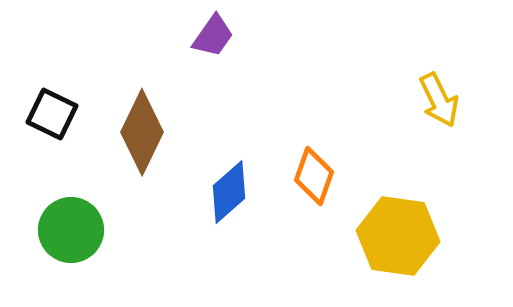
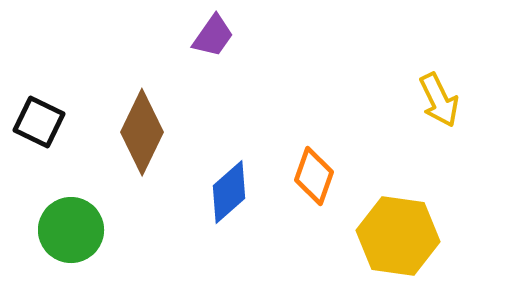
black square: moved 13 px left, 8 px down
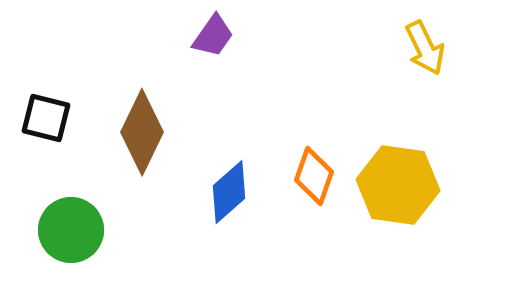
yellow arrow: moved 14 px left, 52 px up
black square: moved 7 px right, 4 px up; rotated 12 degrees counterclockwise
yellow hexagon: moved 51 px up
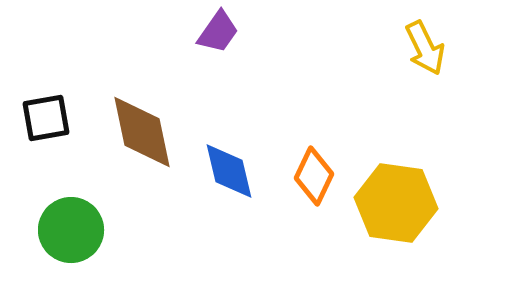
purple trapezoid: moved 5 px right, 4 px up
black square: rotated 24 degrees counterclockwise
brown diamond: rotated 38 degrees counterclockwise
orange diamond: rotated 6 degrees clockwise
yellow hexagon: moved 2 px left, 18 px down
blue diamond: moved 21 px up; rotated 62 degrees counterclockwise
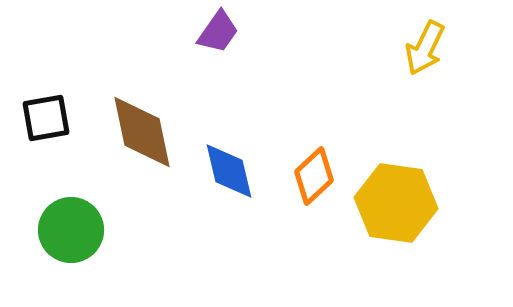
yellow arrow: rotated 52 degrees clockwise
orange diamond: rotated 22 degrees clockwise
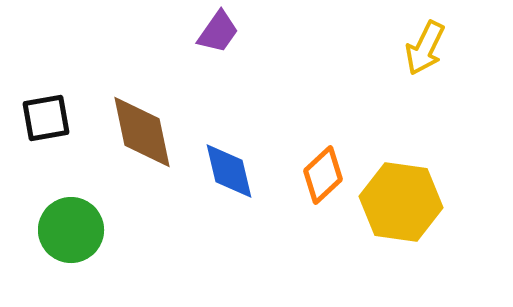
orange diamond: moved 9 px right, 1 px up
yellow hexagon: moved 5 px right, 1 px up
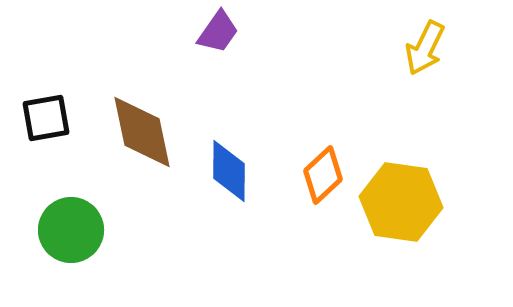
blue diamond: rotated 14 degrees clockwise
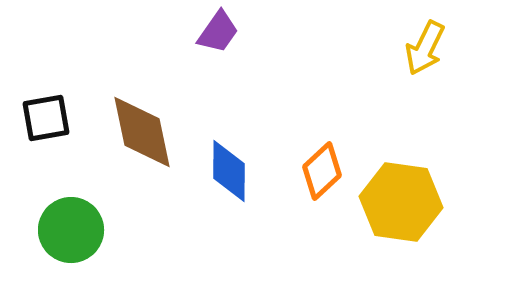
orange diamond: moved 1 px left, 4 px up
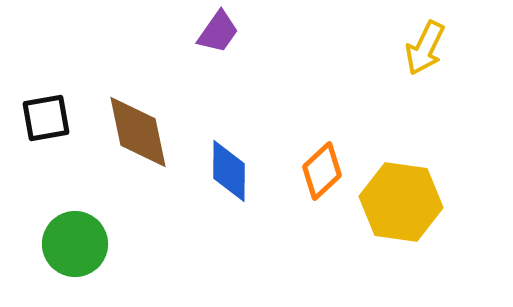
brown diamond: moved 4 px left
green circle: moved 4 px right, 14 px down
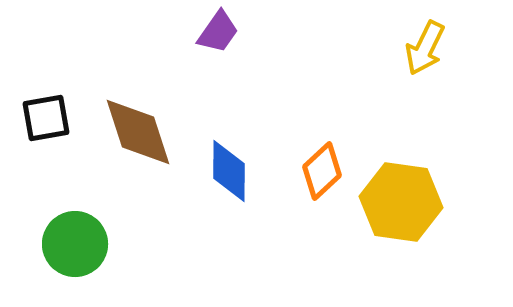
brown diamond: rotated 6 degrees counterclockwise
